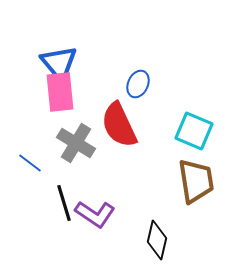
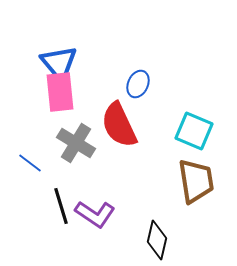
black line: moved 3 px left, 3 px down
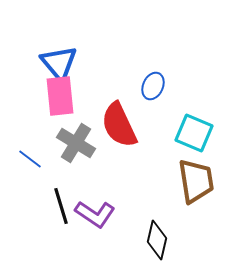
blue ellipse: moved 15 px right, 2 px down
pink rectangle: moved 4 px down
cyan square: moved 2 px down
blue line: moved 4 px up
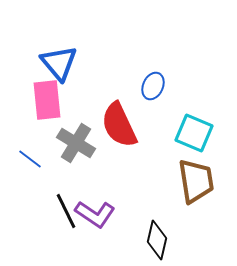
pink rectangle: moved 13 px left, 4 px down
black line: moved 5 px right, 5 px down; rotated 9 degrees counterclockwise
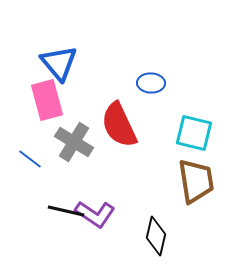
blue ellipse: moved 2 px left, 3 px up; rotated 68 degrees clockwise
pink rectangle: rotated 9 degrees counterclockwise
cyan square: rotated 9 degrees counterclockwise
gray cross: moved 2 px left, 1 px up
black line: rotated 51 degrees counterclockwise
black diamond: moved 1 px left, 4 px up
